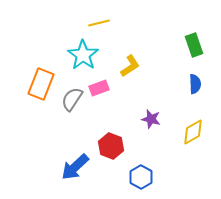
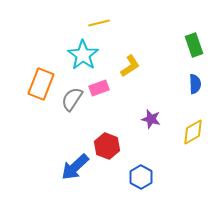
red hexagon: moved 4 px left
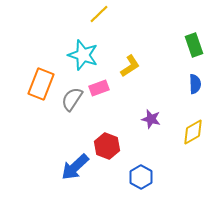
yellow line: moved 9 px up; rotated 30 degrees counterclockwise
cyan star: rotated 16 degrees counterclockwise
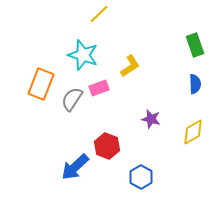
green rectangle: moved 1 px right
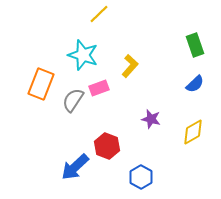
yellow L-shape: rotated 15 degrees counterclockwise
blue semicircle: rotated 48 degrees clockwise
gray semicircle: moved 1 px right, 1 px down
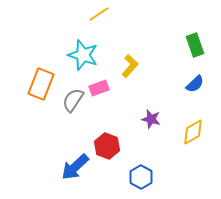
yellow line: rotated 10 degrees clockwise
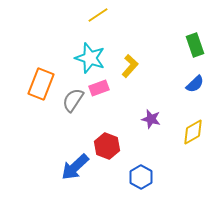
yellow line: moved 1 px left, 1 px down
cyan star: moved 7 px right, 3 px down
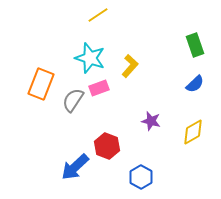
purple star: moved 2 px down
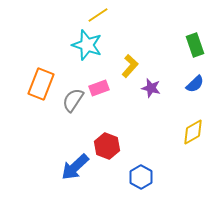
cyan star: moved 3 px left, 13 px up
purple star: moved 33 px up
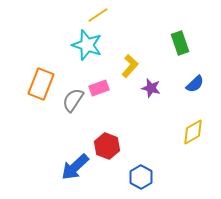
green rectangle: moved 15 px left, 2 px up
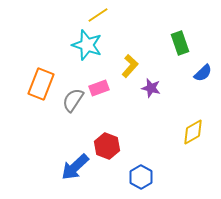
blue semicircle: moved 8 px right, 11 px up
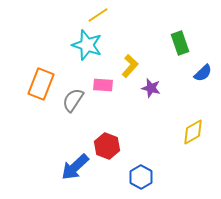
pink rectangle: moved 4 px right, 3 px up; rotated 24 degrees clockwise
